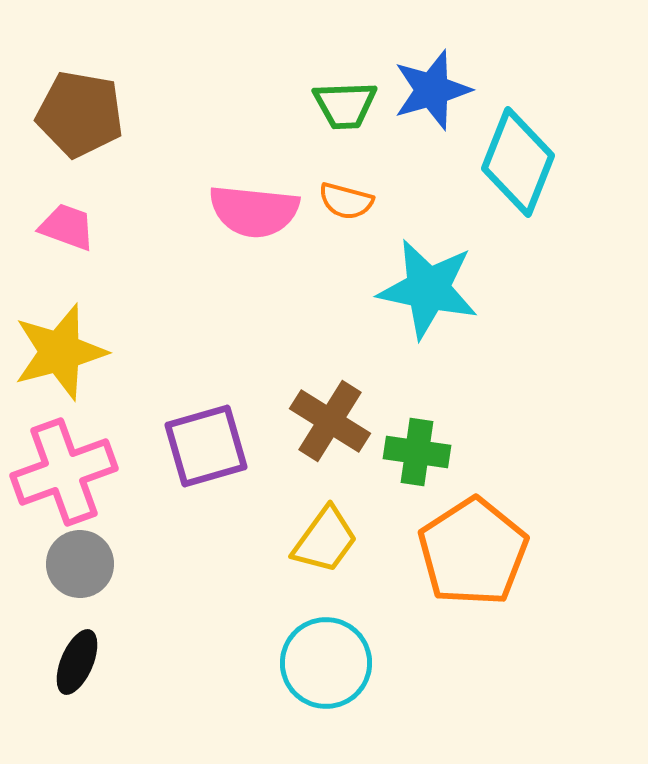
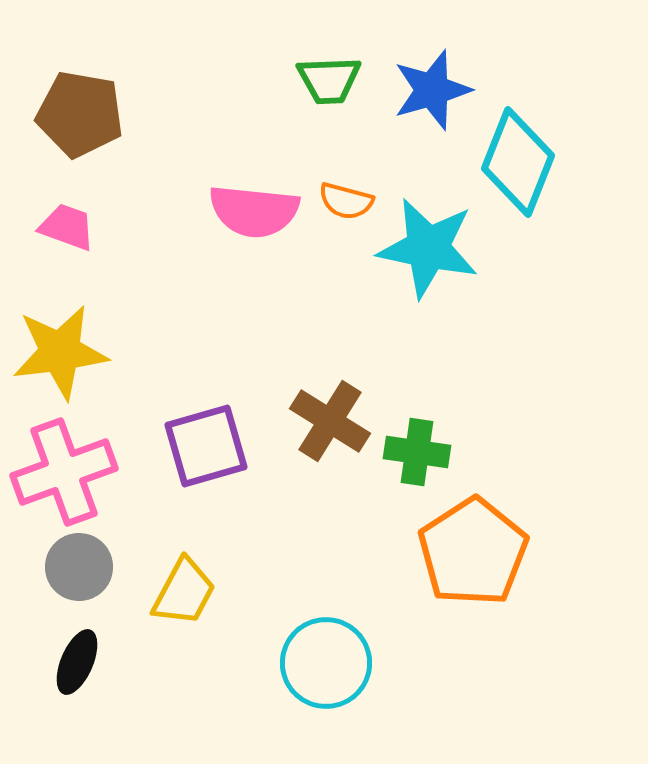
green trapezoid: moved 16 px left, 25 px up
cyan star: moved 41 px up
yellow star: rotated 8 degrees clockwise
yellow trapezoid: moved 141 px left, 52 px down; rotated 8 degrees counterclockwise
gray circle: moved 1 px left, 3 px down
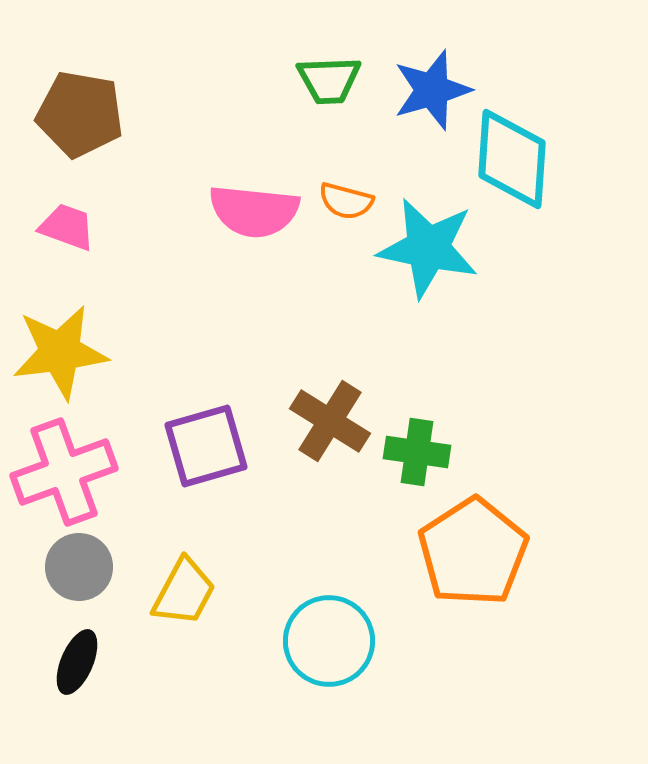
cyan diamond: moved 6 px left, 3 px up; rotated 18 degrees counterclockwise
cyan circle: moved 3 px right, 22 px up
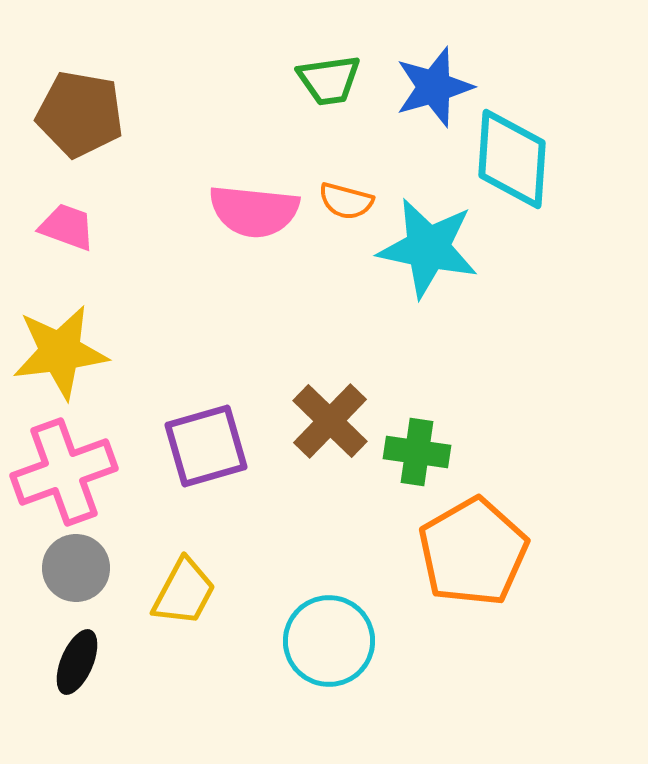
green trapezoid: rotated 6 degrees counterclockwise
blue star: moved 2 px right, 3 px up
brown cross: rotated 12 degrees clockwise
orange pentagon: rotated 3 degrees clockwise
gray circle: moved 3 px left, 1 px down
